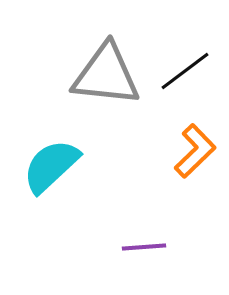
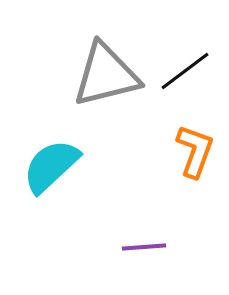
gray triangle: rotated 20 degrees counterclockwise
orange L-shape: rotated 26 degrees counterclockwise
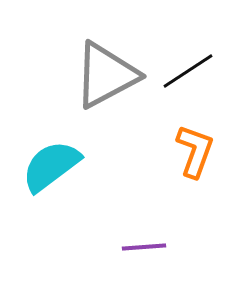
black line: moved 3 px right; rotated 4 degrees clockwise
gray triangle: rotated 14 degrees counterclockwise
cyan semicircle: rotated 6 degrees clockwise
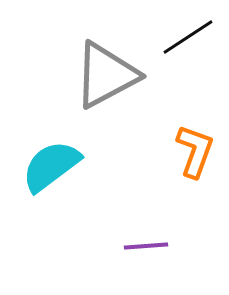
black line: moved 34 px up
purple line: moved 2 px right, 1 px up
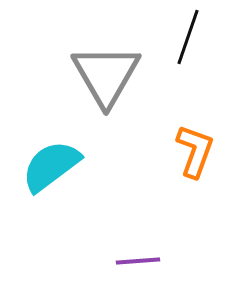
black line: rotated 38 degrees counterclockwise
gray triangle: rotated 32 degrees counterclockwise
purple line: moved 8 px left, 15 px down
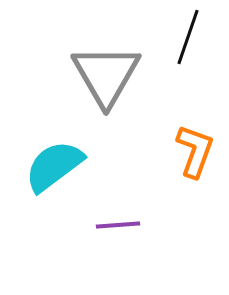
cyan semicircle: moved 3 px right
purple line: moved 20 px left, 36 px up
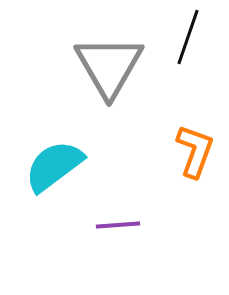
gray triangle: moved 3 px right, 9 px up
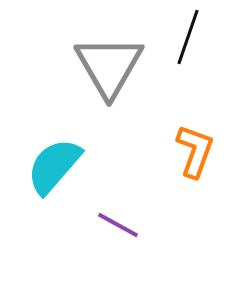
cyan semicircle: rotated 12 degrees counterclockwise
purple line: rotated 33 degrees clockwise
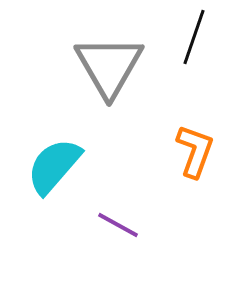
black line: moved 6 px right
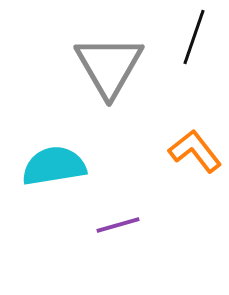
orange L-shape: rotated 58 degrees counterclockwise
cyan semicircle: rotated 40 degrees clockwise
purple line: rotated 45 degrees counterclockwise
